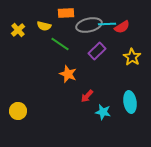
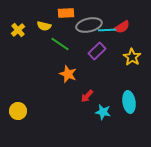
cyan line: moved 6 px down
cyan ellipse: moved 1 px left
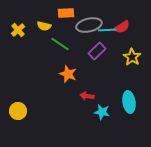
red arrow: rotated 56 degrees clockwise
cyan star: moved 1 px left
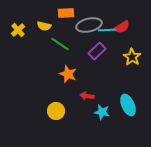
cyan ellipse: moved 1 px left, 3 px down; rotated 15 degrees counterclockwise
yellow circle: moved 38 px right
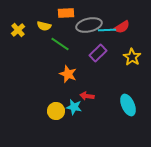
purple rectangle: moved 1 px right, 2 px down
cyan star: moved 28 px left, 5 px up
